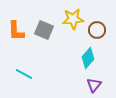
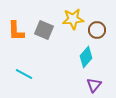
cyan diamond: moved 2 px left, 1 px up
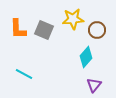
orange L-shape: moved 2 px right, 2 px up
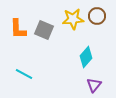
brown circle: moved 14 px up
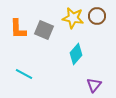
yellow star: moved 1 px up; rotated 15 degrees clockwise
cyan diamond: moved 10 px left, 3 px up
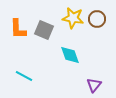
brown circle: moved 3 px down
cyan diamond: moved 6 px left, 1 px down; rotated 60 degrees counterclockwise
cyan line: moved 2 px down
